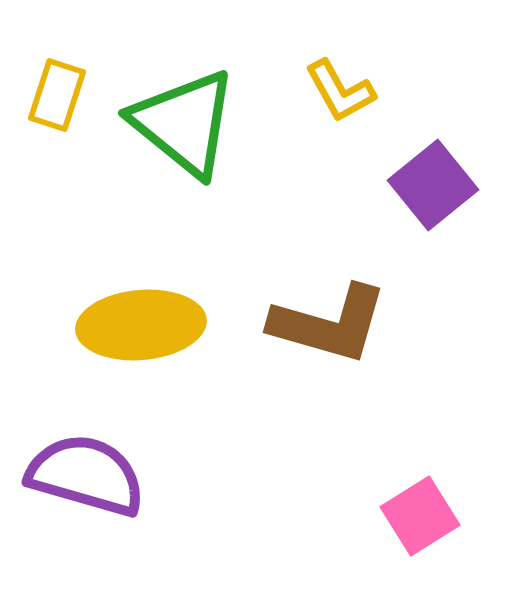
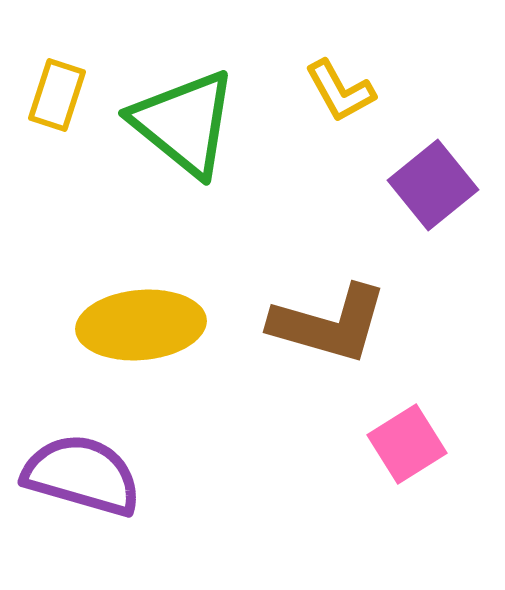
purple semicircle: moved 4 px left
pink square: moved 13 px left, 72 px up
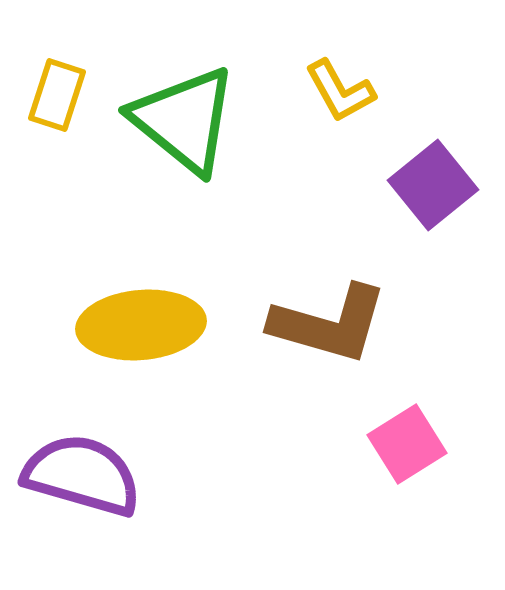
green triangle: moved 3 px up
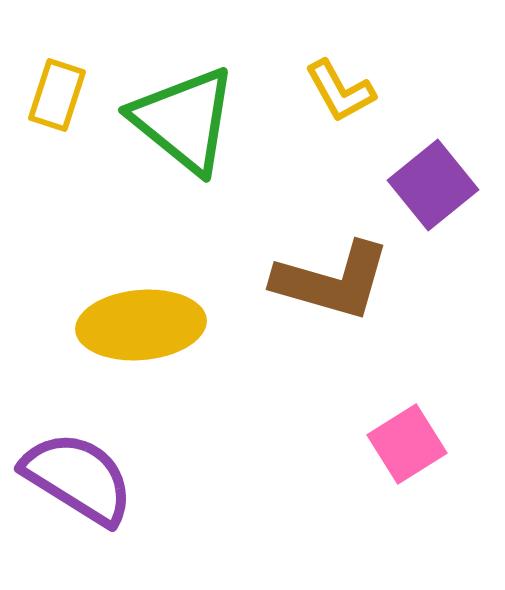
brown L-shape: moved 3 px right, 43 px up
purple semicircle: moved 4 px left, 3 px down; rotated 16 degrees clockwise
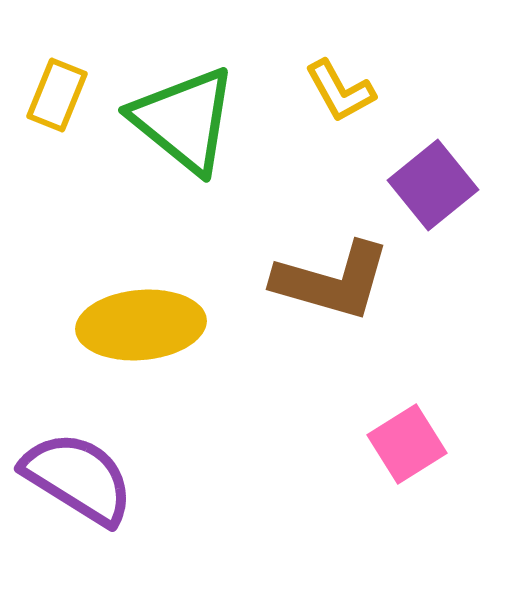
yellow rectangle: rotated 4 degrees clockwise
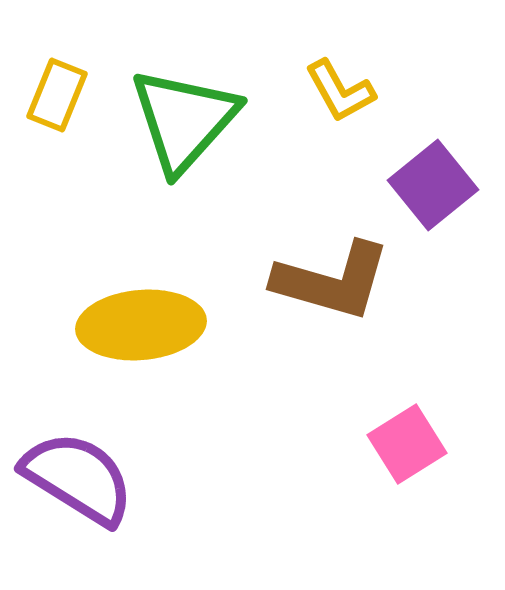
green triangle: rotated 33 degrees clockwise
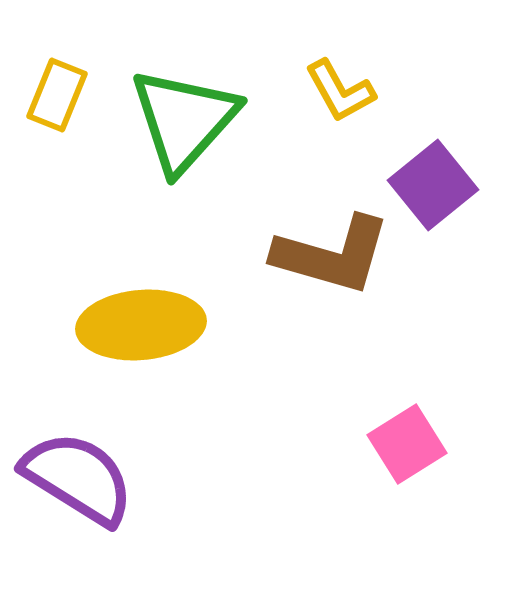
brown L-shape: moved 26 px up
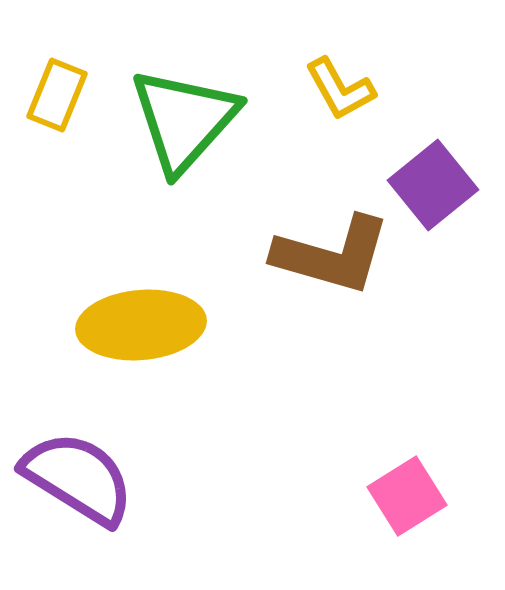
yellow L-shape: moved 2 px up
pink square: moved 52 px down
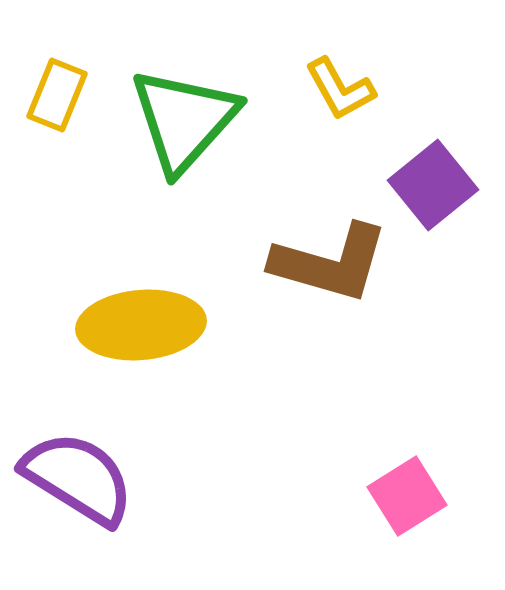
brown L-shape: moved 2 px left, 8 px down
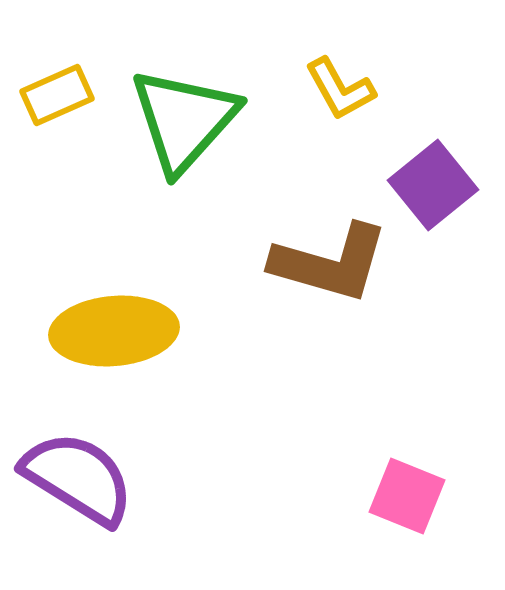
yellow rectangle: rotated 44 degrees clockwise
yellow ellipse: moved 27 px left, 6 px down
pink square: rotated 36 degrees counterclockwise
